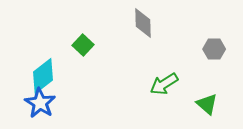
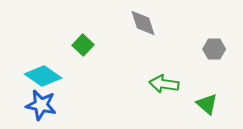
gray diamond: rotated 16 degrees counterclockwise
cyan diamond: rotated 72 degrees clockwise
green arrow: rotated 40 degrees clockwise
blue star: moved 1 px right, 2 px down; rotated 20 degrees counterclockwise
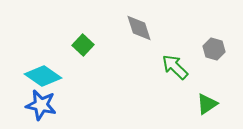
gray diamond: moved 4 px left, 5 px down
gray hexagon: rotated 15 degrees clockwise
green arrow: moved 11 px right, 17 px up; rotated 36 degrees clockwise
green triangle: rotated 45 degrees clockwise
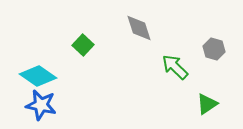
cyan diamond: moved 5 px left
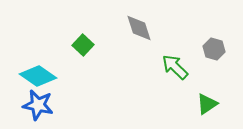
blue star: moved 3 px left
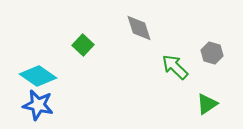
gray hexagon: moved 2 px left, 4 px down
